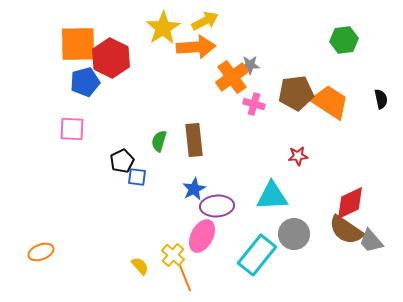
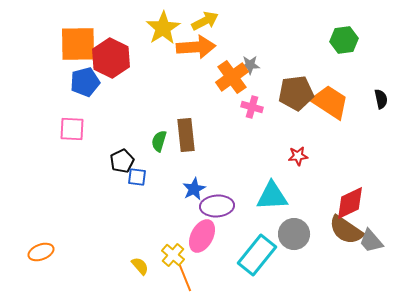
pink cross: moved 2 px left, 3 px down
brown rectangle: moved 8 px left, 5 px up
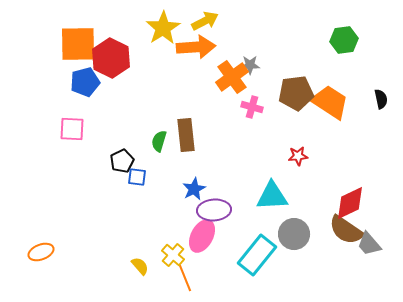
purple ellipse: moved 3 px left, 4 px down
gray trapezoid: moved 2 px left, 3 px down
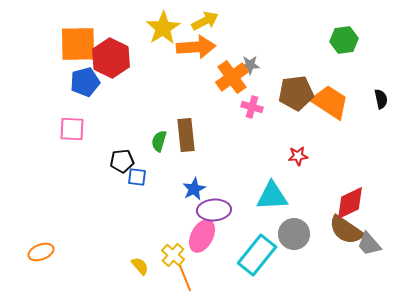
black pentagon: rotated 20 degrees clockwise
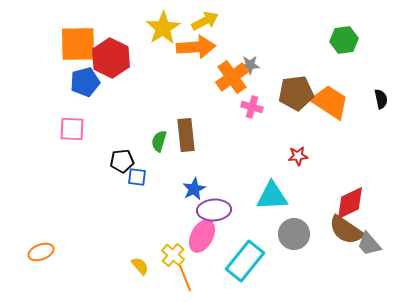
cyan rectangle: moved 12 px left, 6 px down
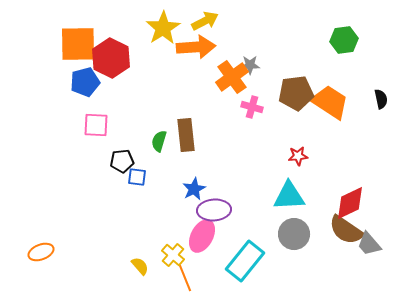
pink square: moved 24 px right, 4 px up
cyan triangle: moved 17 px right
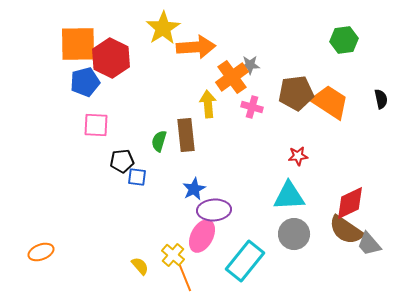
yellow arrow: moved 3 px right, 83 px down; rotated 68 degrees counterclockwise
